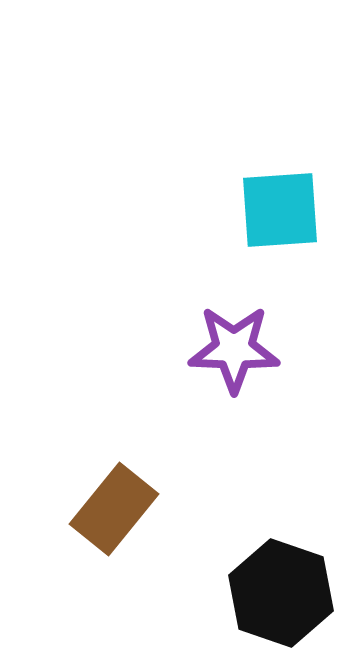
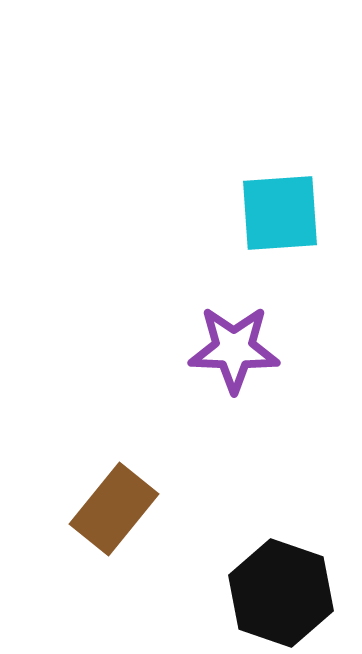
cyan square: moved 3 px down
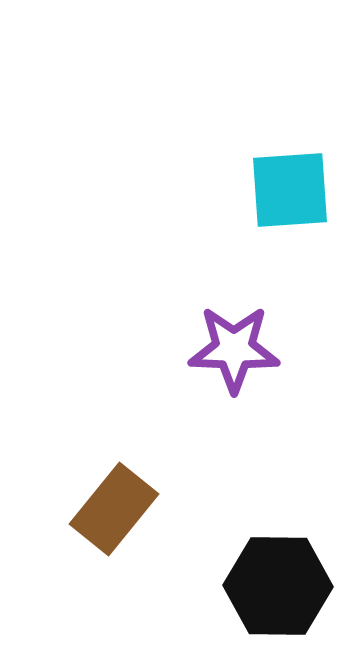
cyan square: moved 10 px right, 23 px up
black hexagon: moved 3 px left, 7 px up; rotated 18 degrees counterclockwise
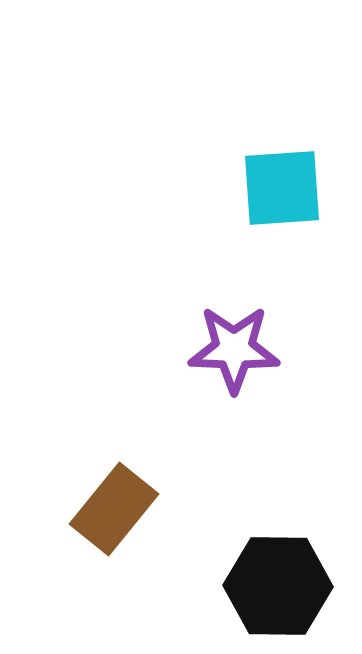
cyan square: moved 8 px left, 2 px up
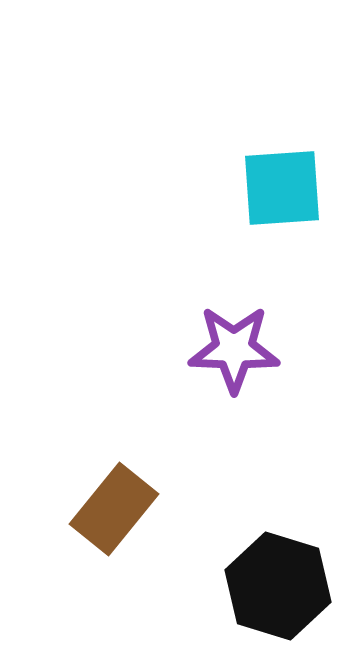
black hexagon: rotated 16 degrees clockwise
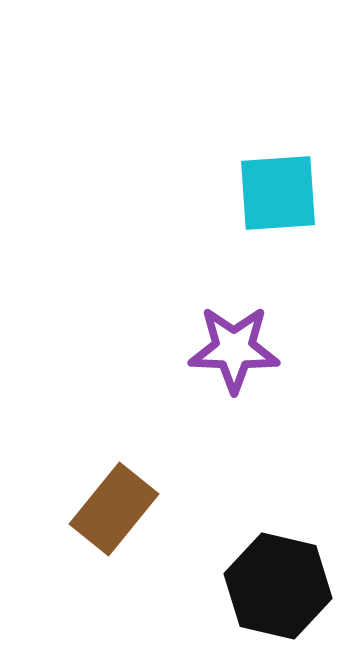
cyan square: moved 4 px left, 5 px down
black hexagon: rotated 4 degrees counterclockwise
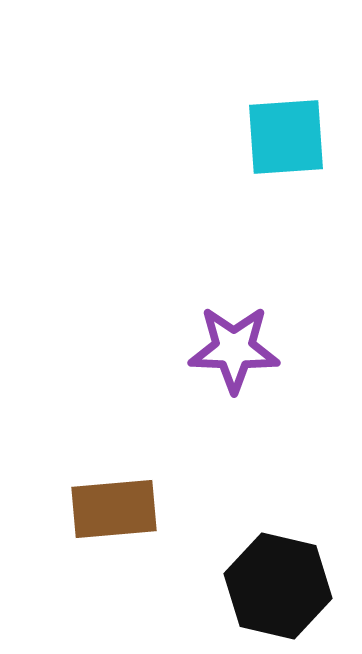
cyan square: moved 8 px right, 56 px up
brown rectangle: rotated 46 degrees clockwise
